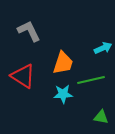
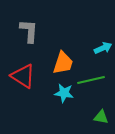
gray L-shape: rotated 30 degrees clockwise
cyan star: moved 1 px right, 1 px up; rotated 12 degrees clockwise
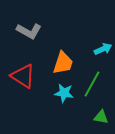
gray L-shape: rotated 115 degrees clockwise
cyan arrow: moved 1 px down
green line: moved 1 px right, 4 px down; rotated 48 degrees counterclockwise
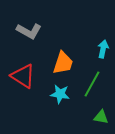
cyan arrow: rotated 54 degrees counterclockwise
cyan star: moved 4 px left, 1 px down
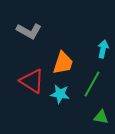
red triangle: moved 9 px right, 5 px down
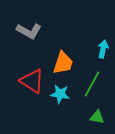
green triangle: moved 4 px left
